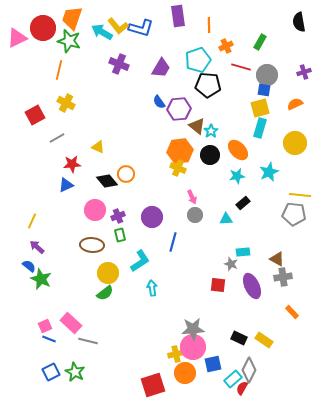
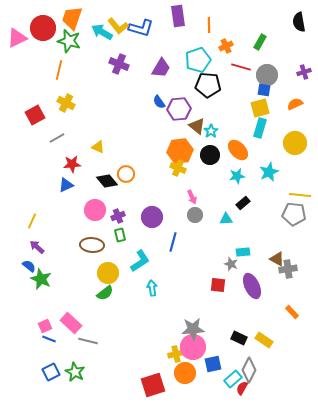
gray cross at (283, 277): moved 5 px right, 8 px up
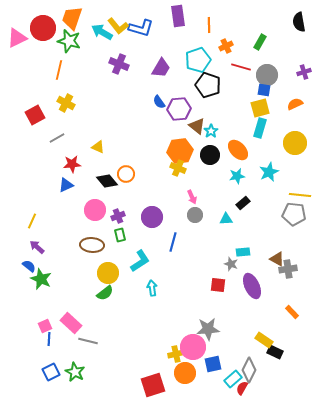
black pentagon at (208, 85): rotated 15 degrees clockwise
gray star at (193, 329): moved 15 px right
black rectangle at (239, 338): moved 36 px right, 14 px down
blue line at (49, 339): rotated 72 degrees clockwise
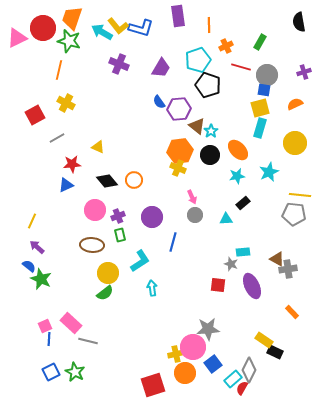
orange circle at (126, 174): moved 8 px right, 6 px down
blue square at (213, 364): rotated 24 degrees counterclockwise
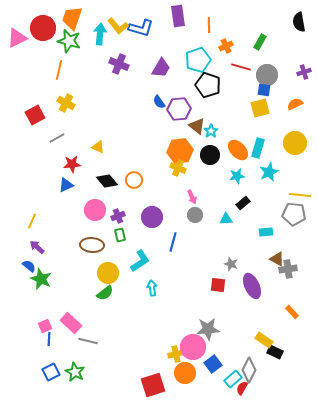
cyan arrow at (102, 32): moved 2 px left, 2 px down; rotated 65 degrees clockwise
cyan rectangle at (260, 128): moved 2 px left, 20 px down
cyan rectangle at (243, 252): moved 23 px right, 20 px up
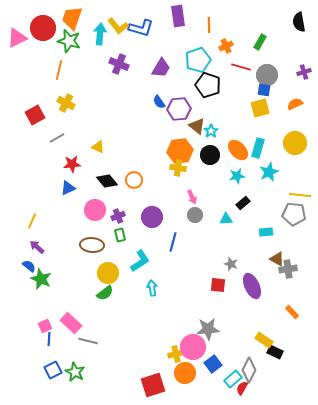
yellow cross at (178, 168): rotated 14 degrees counterclockwise
blue triangle at (66, 185): moved 2 px right, 3 px down
blue square at (51, 372): moved 2 px right, 2 px up
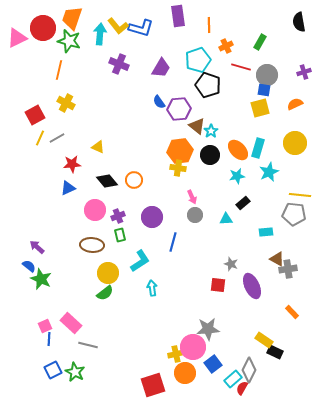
yellow line at (32, 221): moved 8 px right, 83 px up
gray line at (88, 341): moved 4 px down
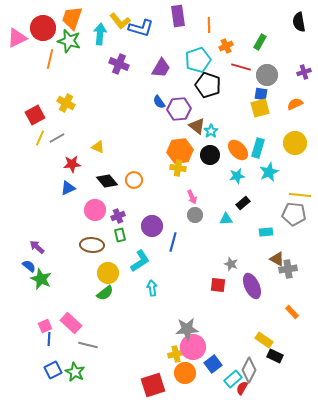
yellow L-shape at (118, 26): moved 2 px right, 5 px up
orange line at (59, 70): moved 9 px left, 11 px up
blue square at (264, 90): moved 3 px left, 4 px down
purple circle at (152, 217): moved 9 px down
gray star at (208, 329): moved 21 px left
black rectangle at (275, 352): moved 4 px down
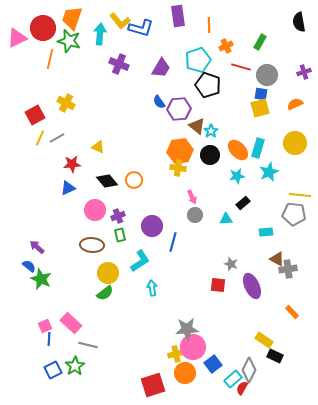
green star at (75, 372): moved 6 px up; rotated 12 degrees clockwise
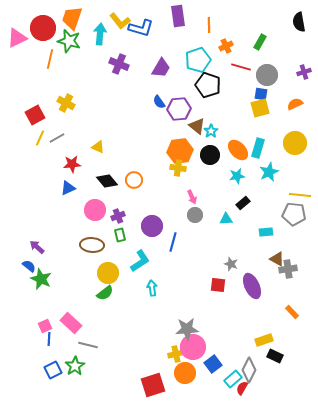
yellow rectangle at (264, 340): rotated 54 degrees counterclockwise
